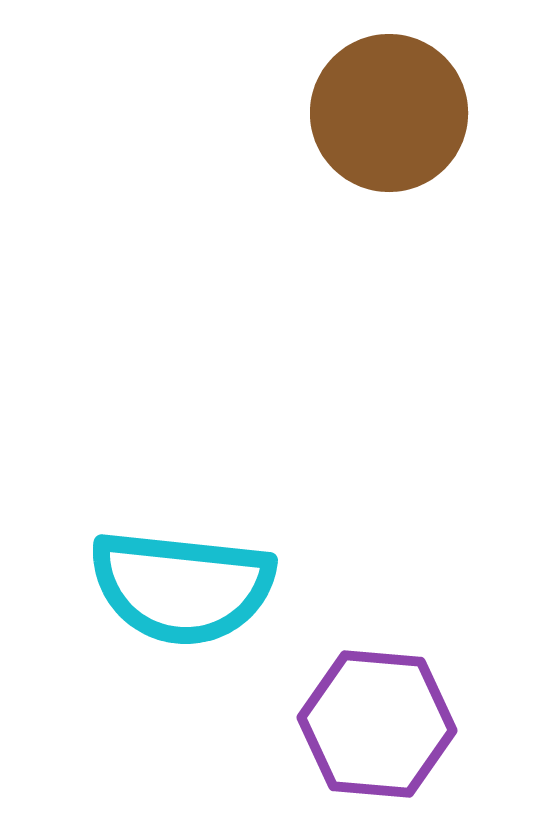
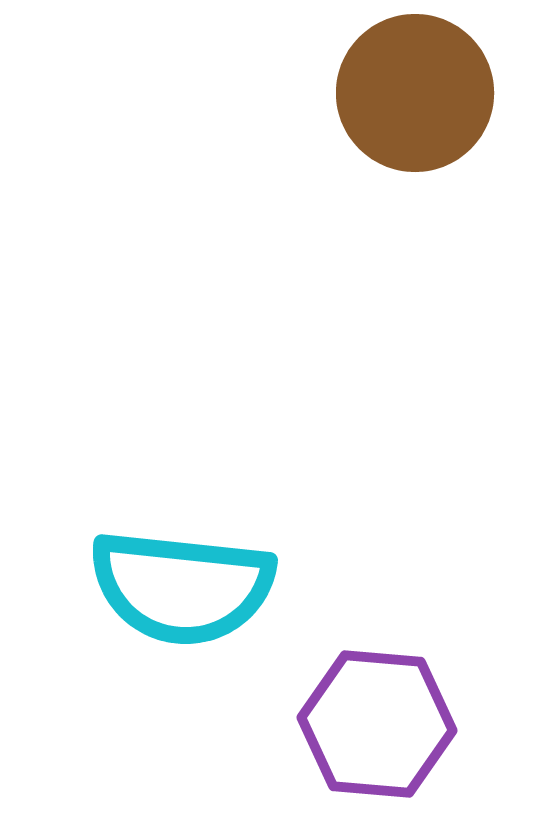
brown circle: moved 26 px right, 20 px up
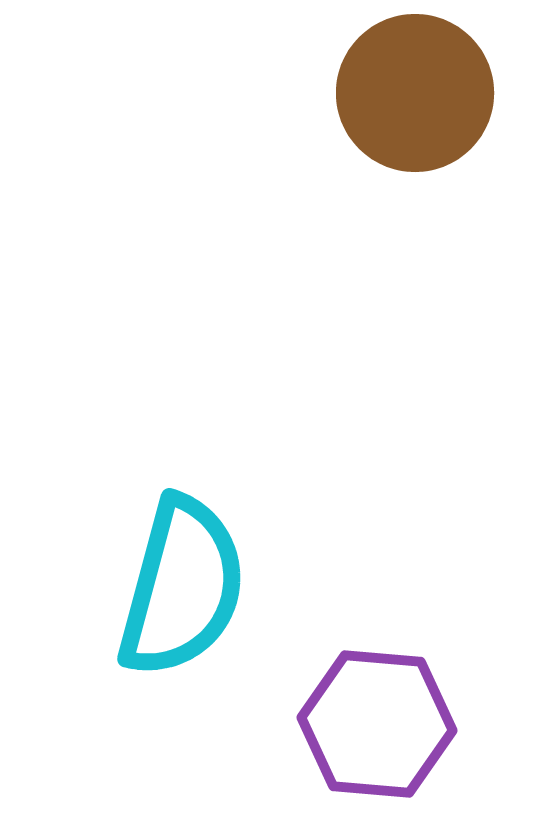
cyan semicircle: rotated 81 degrees counterclockwise
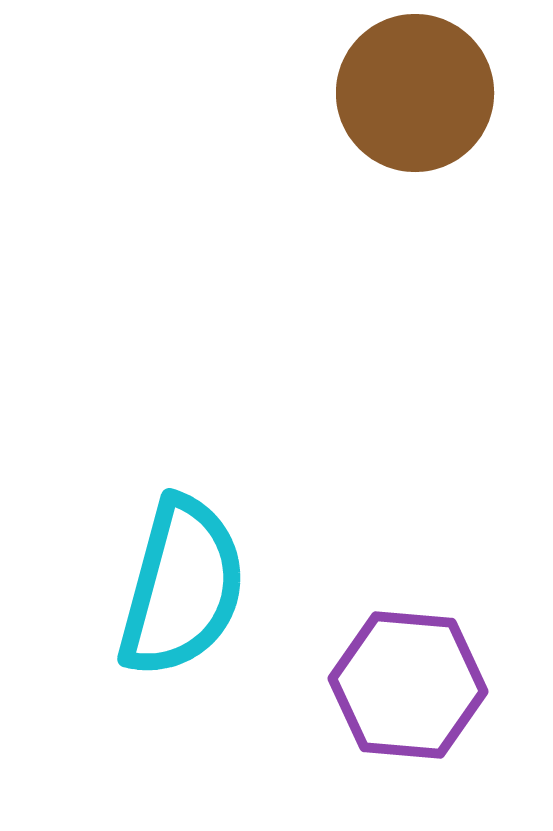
purple hexagon: moved 31 px right, 39 px up
